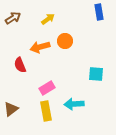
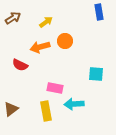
yellow arrow: moved 2 px left, 3 px down
red semicircle: rotated 42 degrees counterclockwise
pink rectangle: moved 8 px right; rotated 42 degrees clockwise
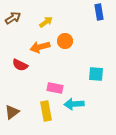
brown triangle: moved 1 px right, 3 px down
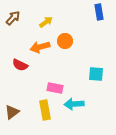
brown arrow: rotated 14 degrees counterclockwise
yellow rectangle: moved 1 px left, 1 px up
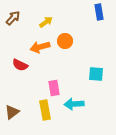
pink rectangle: moved 1 px left; rotated 70 degrees clockwise
